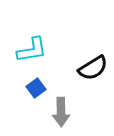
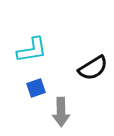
blue square: rotated 18 degrees clockwise
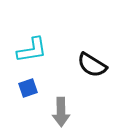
black semicircle: moved 1 px left, 3 px up; rotated 64 degrees clockwise
blue square: moved 8 px left
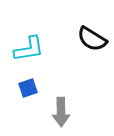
cyan L-shape: moved 3 px left, 1 px up
black semicircle: moved 26 px up
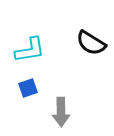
black semicircle: moved 1 px left, 4 px down
cyan L-shape: moved 1 px right, 1 px down
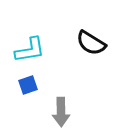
blue square: moved 3 px up
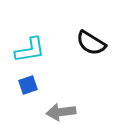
gray arrow: rotated 84 degrees clockwise
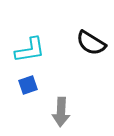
gray arrow: rotated 80 degrees counterclockwise
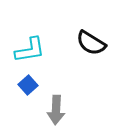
blue square: rotated 24 degrees counterclockwise
gray arrow: moved 5 px left, 2 px up
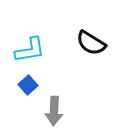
gray arrow: moved 2 px left, 1 px down
